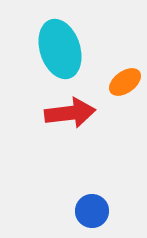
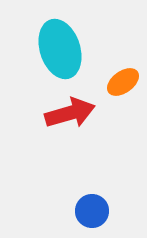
orange ellipse: moved 2 px left
red arrow: rotated 9 degrees counterclockwise
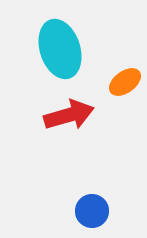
orange ellipse: moved 2 px right
red arrow: moved 1 px left, 2 px down
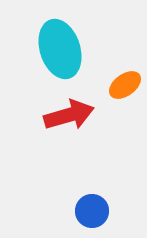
orange ellipse: moved 3 px down
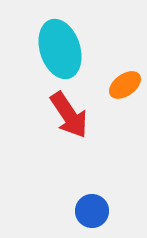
red arrow: rotated 72 degrees clockwise
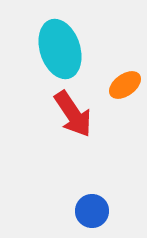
red arrow: moved 4 px right, 1 px up
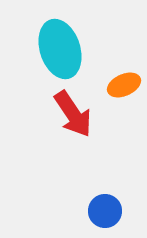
orange ellipse: moved 1 px left; rotated 12 degrees clockwise
blue circle: moved 13 px right
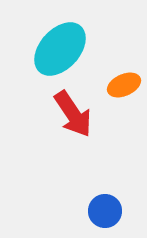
cyan ellipse: rotated 60 degrees clockwise
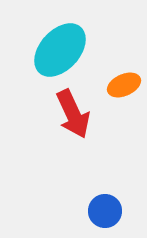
cyan ellipse: moved 1 px down
red arrow: rotated 9 degrees clockwise
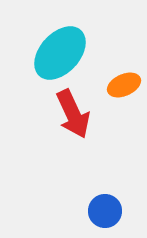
cyan ellipse: moved 3 px down
